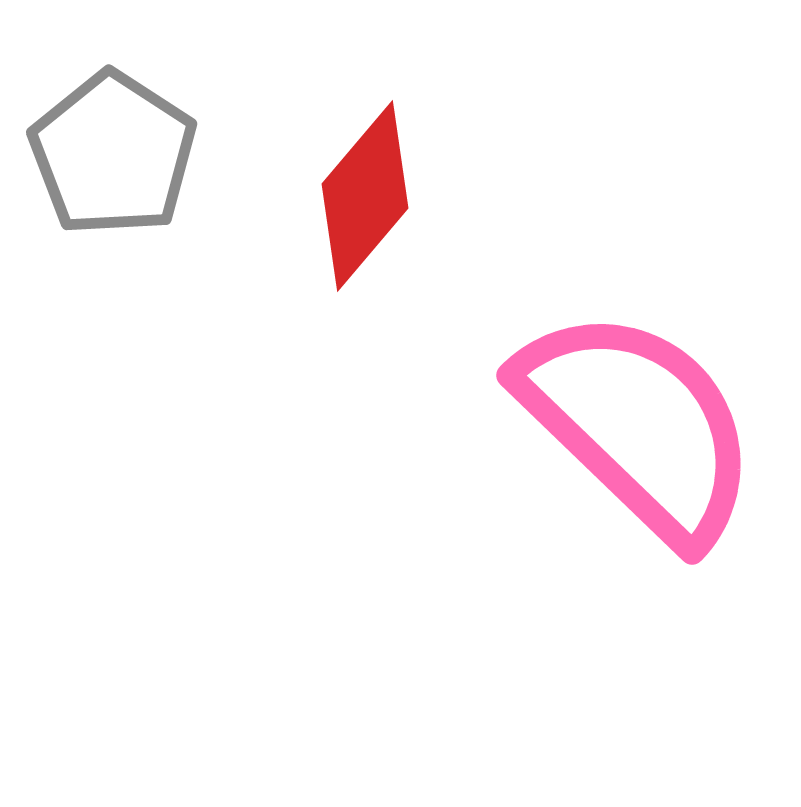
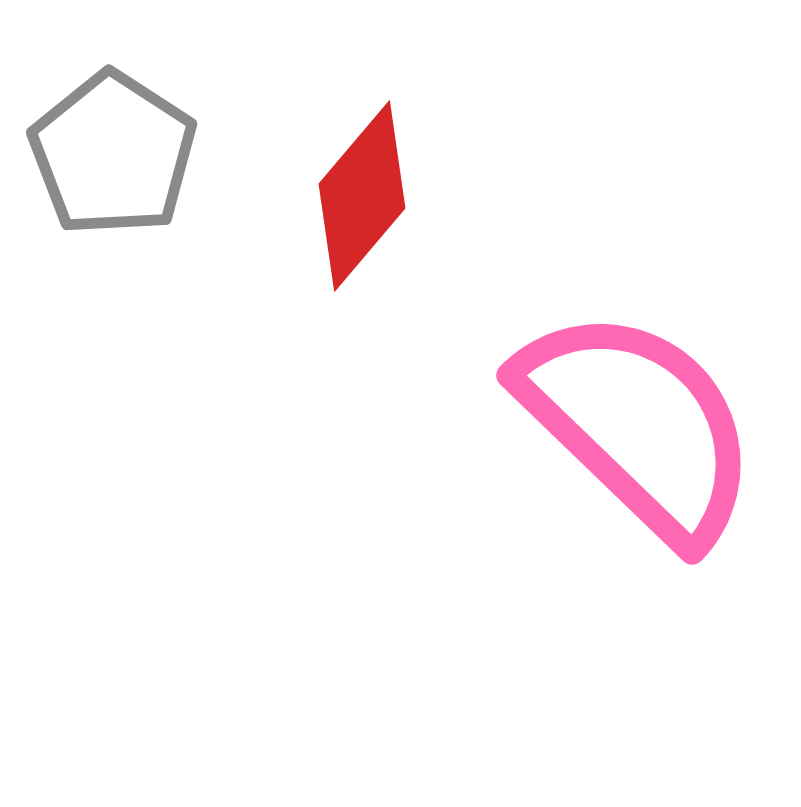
red diamond: moved 3 px left
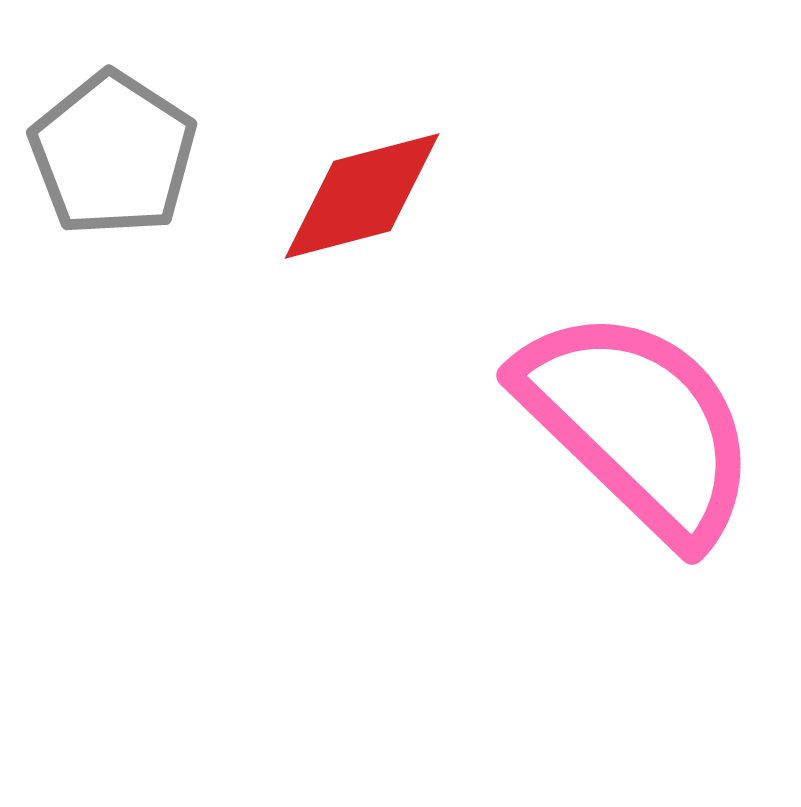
red diamond: rotated 35 degrees clockwise
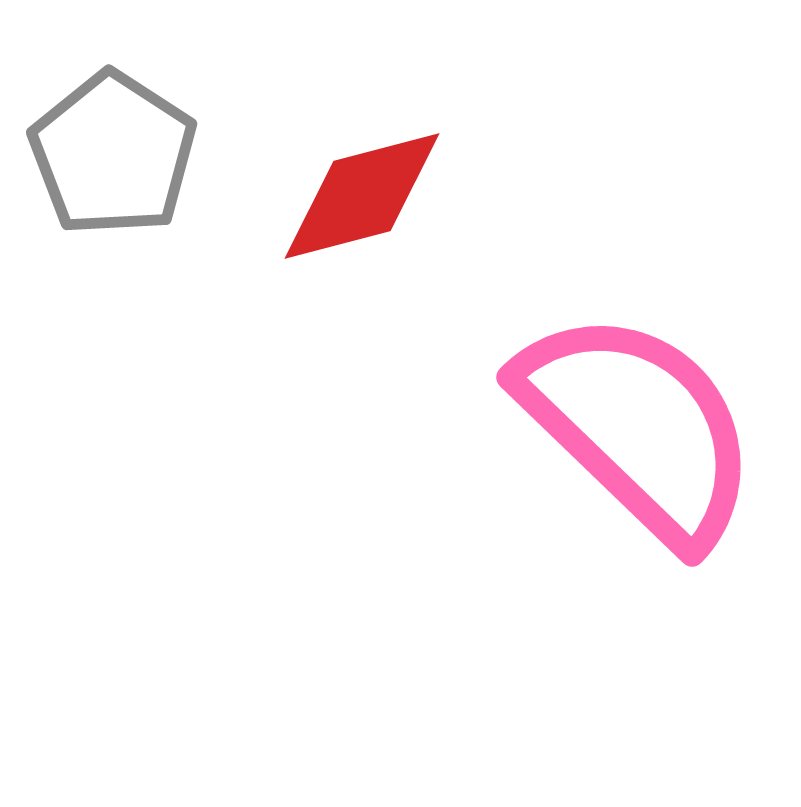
pink semicircle: moved 2 px down
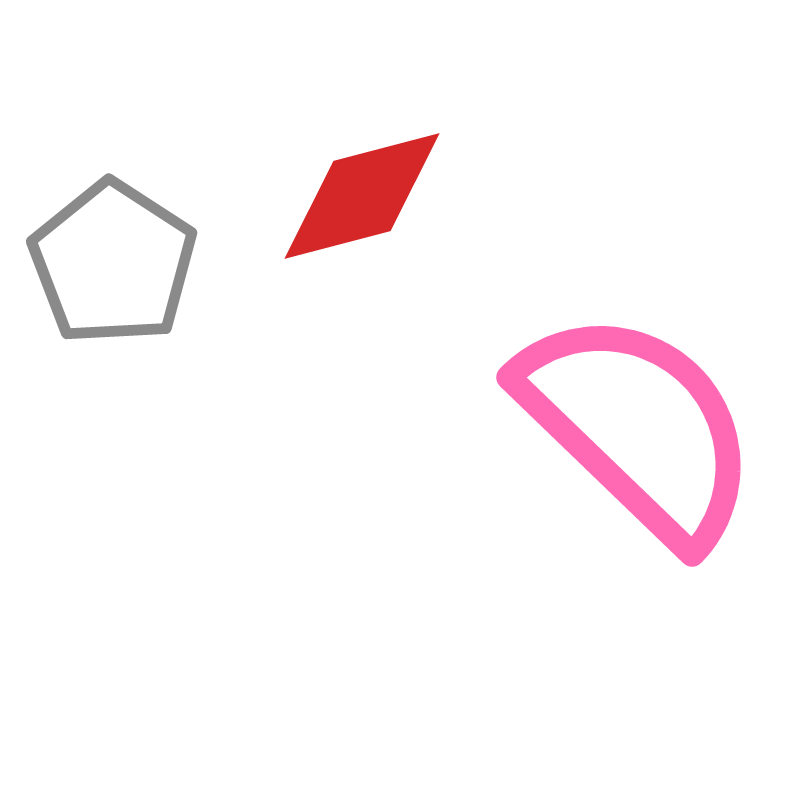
gray pentagon: moved 109 px down
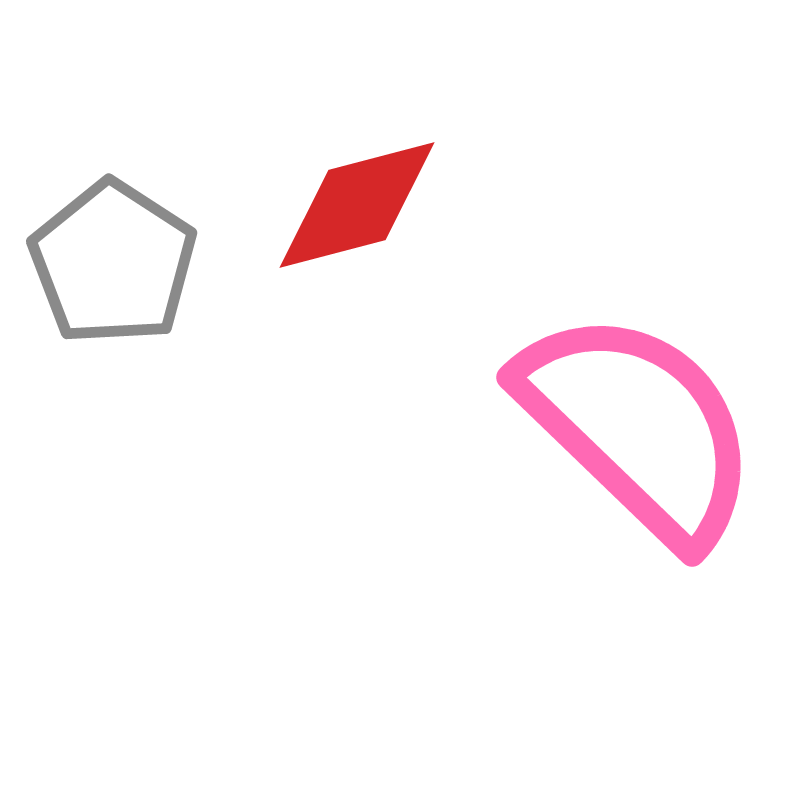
red diamond: moved 5 px left, 9 px down
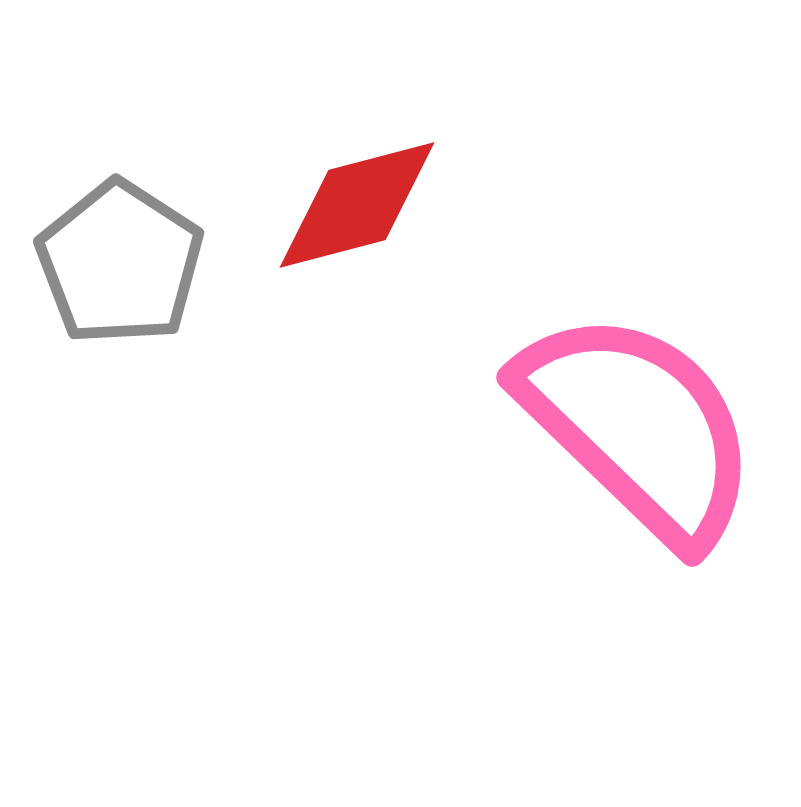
gray pentagon: moved 7 px right
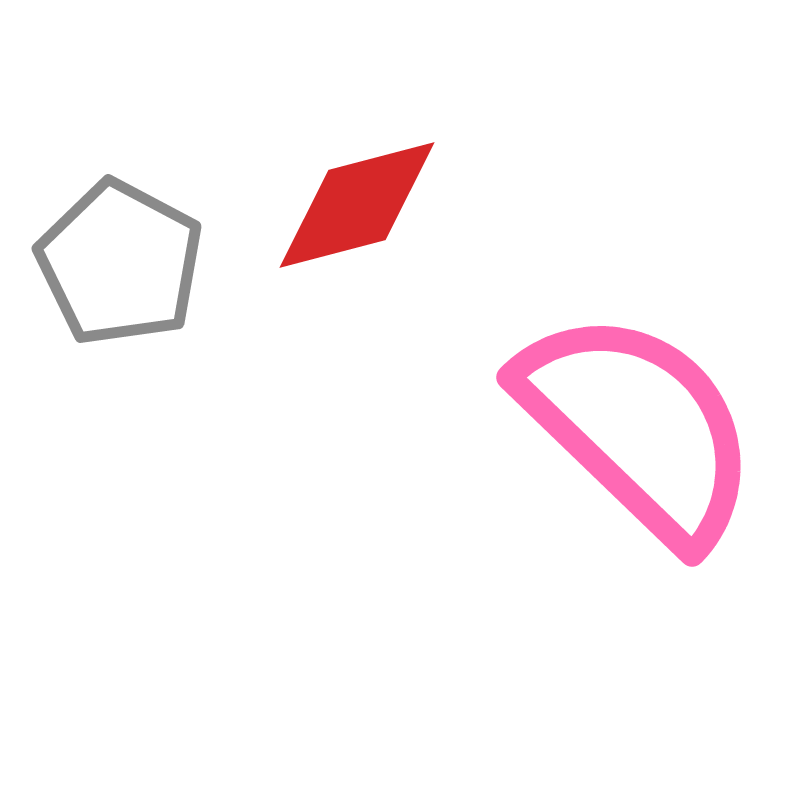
gray pentagon: rotated 5 degrees counterclockwise
